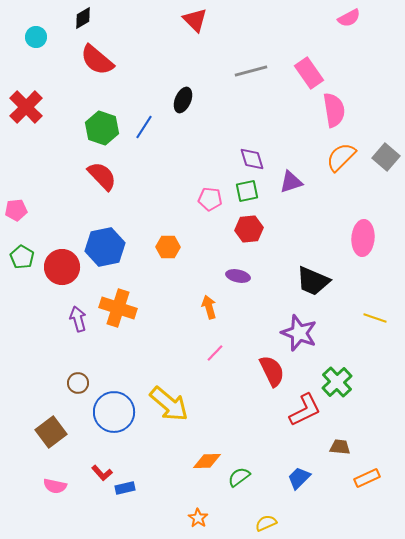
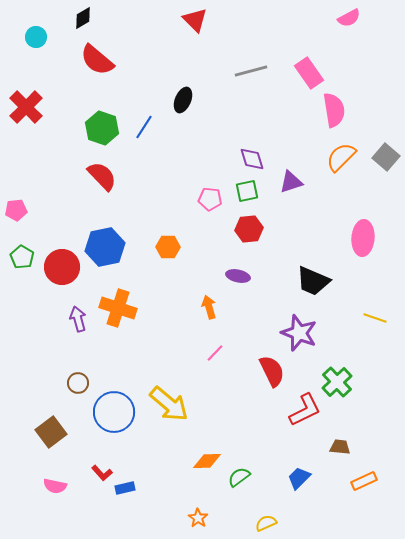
orange rectangle at (367, 478): moved 3 px left, 3 px down
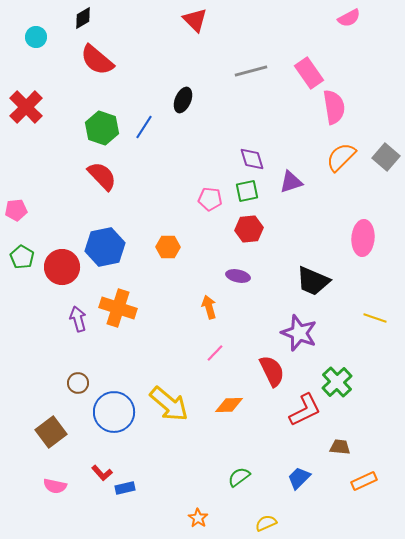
pink semicircle at (334, 110): moved 3 px up
orange diamond at (207, 461): moved 22 px right, 56 px up
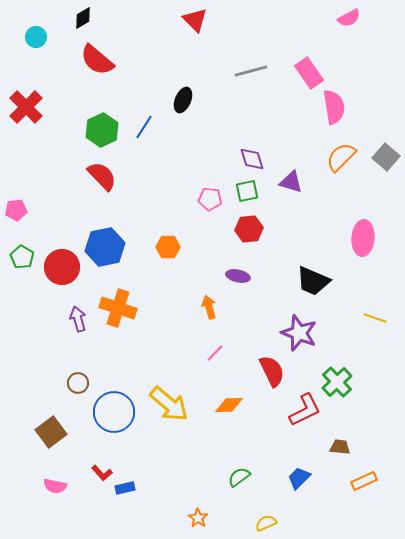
green hexagon at (102, 128): moved 2 px down; rotated 16 degrees clockwise
purple triangle at (291, 182): rotated 35 degrees clockwise
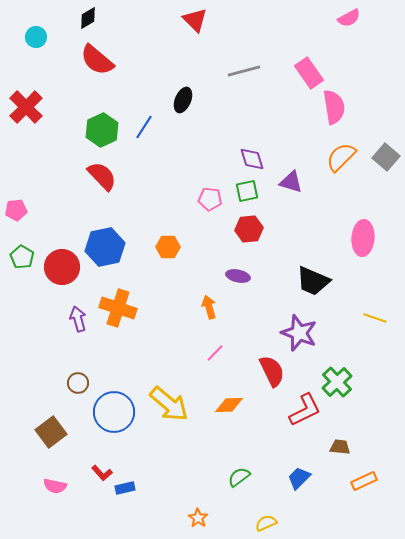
black diamond at (83, 18): moved 5 px right
gray line at (251, 71): moved 7 px left
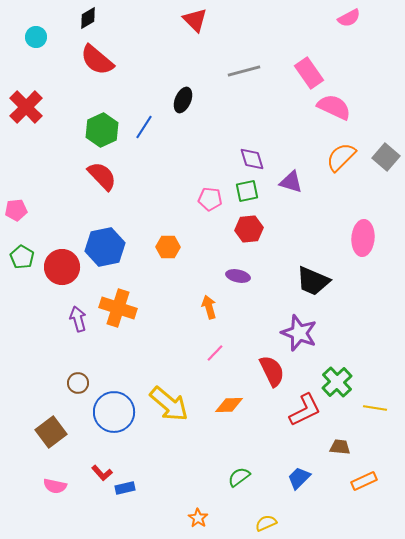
pink semicircle at (334, 107): rotated 56 degrees counterclockwise
yellow line at (375, 318): moved 90 px down; rotated 10 degrees counterclockwise
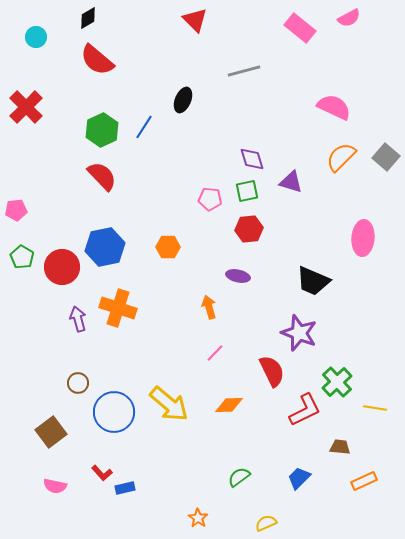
pink rectangle at (309, 73): moved 9 px left, 45 px up; rotated 16 degrees counterclockwise
